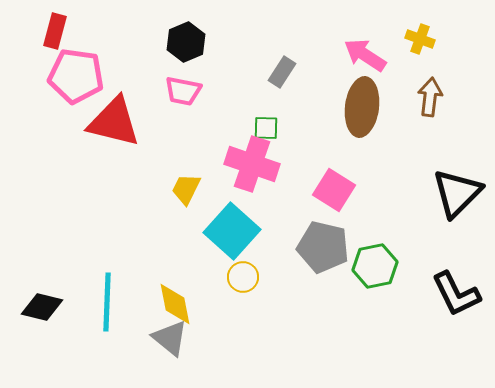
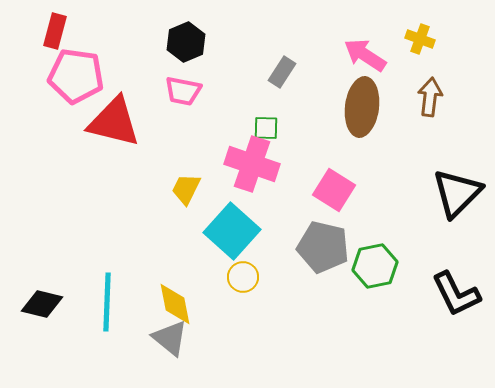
black diamond: moved 3 px up
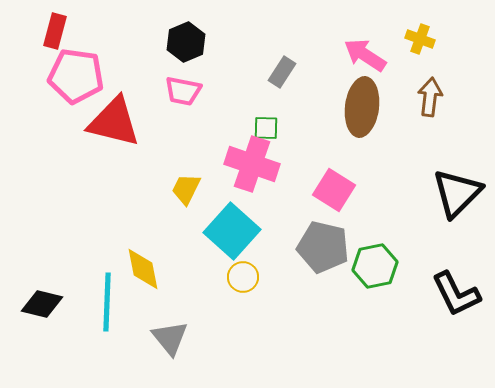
yellow diamond: moved 32 px left, 35 px up
gray triangle: rotated 12 degrees clockwise
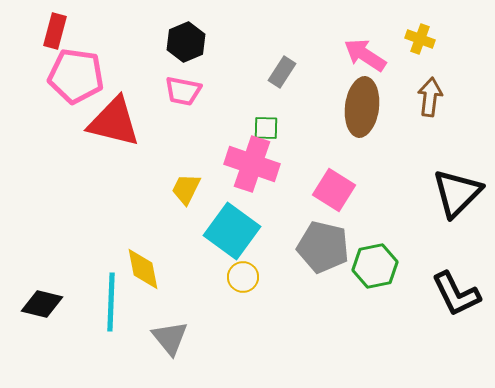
cyan square: rotated 6 degrees counterclockwise
cyan line: moved 4 px right
